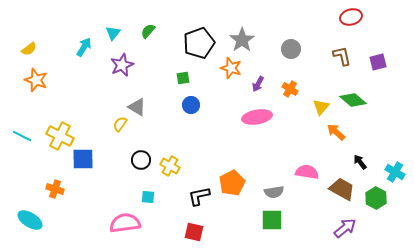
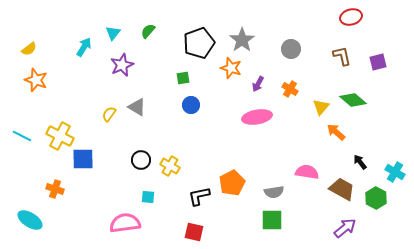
yellow semicircle at (120, 124): moved 11 px left, 10 px up
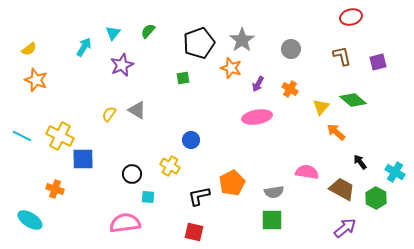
blue circle at (191, 105): moved 35 px down
gray triangle at (137, 107): moved 3 px down
black circle at (141, 160): moved 9 px left, 14 px down
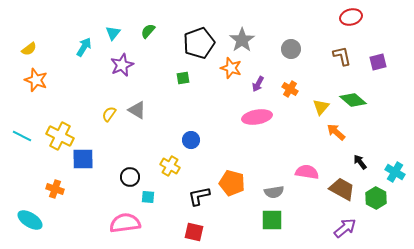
black circle at (132, 174): moved 2 px left, 3 px down
orange pentagon at (232, 183): rotated 30 degrees counterclockwise
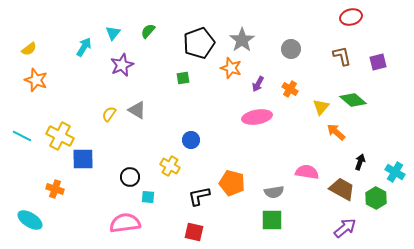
black arrow at (360, 162): rotated 56 degrees clockwise
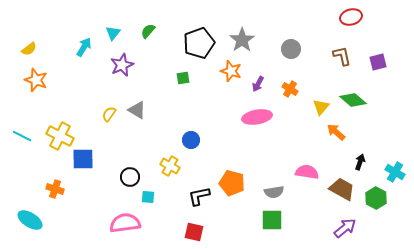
orange star at (231, 68): moved 3 px down
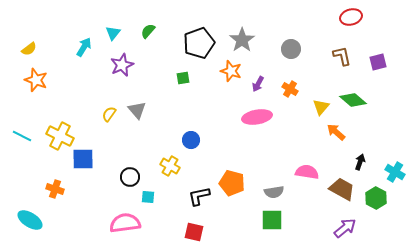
gray triangle at (137, 110): rotated 18 degrees clockwise
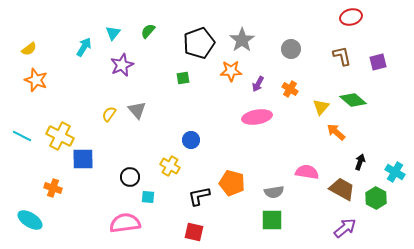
orange star at (231, 71): rotated 20 degrees counterclockwise
orange cross at (55, 189): moved 2 px left, 1 px up
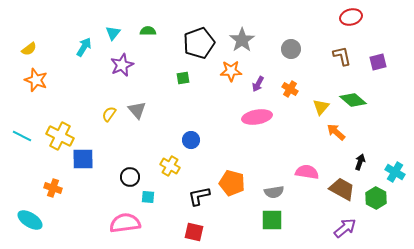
green semicircle at (148, 31): rotated 49 degrees clockwise
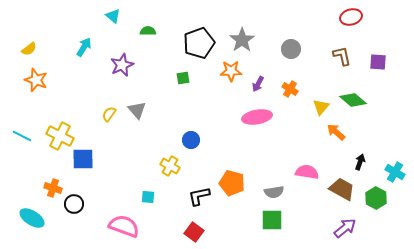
cyan triangle at (113, 33): moved 17 px up; rotated 28 degrees counterclockwise
purple square at (378, 62): rotated 18 degrees clockwise
black circle at (130, 177): moved 56 px left, 27 px down
cyan ellipse at (30, 220): moved 2 px right, 2 px up
pink semicircle at (125, 223): moved 1 px left, 3 px down; rotated 28 degrees clockwise
red square at (194, 232): rotated 24 degrees clockwise
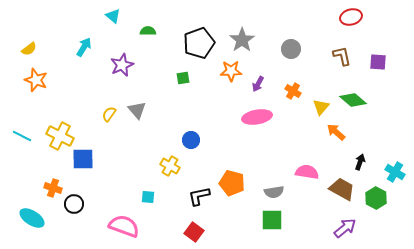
orange cross at (290, 89): moved 3 px right, 2 px down
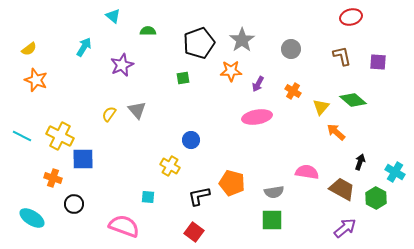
orange cross at (53, 188): moved 10 px up
